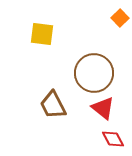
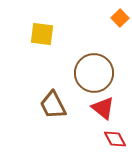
red diamond: moved 2 px right
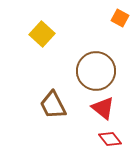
orange square: rotated 18 degrees counterclockwise
yellow square: rotated 35 degrees clockwise
brown circle: moved 2 px right, 2 px up
red diamond: moved 5 px left; rotated 10 degrees counterclockwise
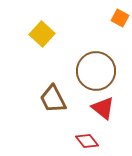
brown trapezoid: moved 6 px up
red diamond: moved 23 px left, 2 px down
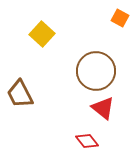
brown trapezoid: moved 33 px left, 5 px up
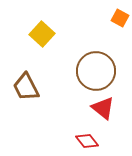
brown trapezoid: moved 6 px right, 7 px up
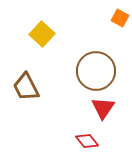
red triangle: rotated 25 degrees clockwise
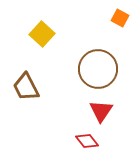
brown circle: moved 2 px right, 2 px up
red triangle: moved 2 px left, 3 px down
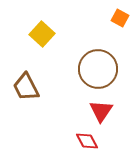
red diamond: rotated 10 degrees clockwise
